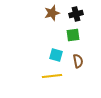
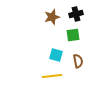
brown star: moved 4 px down
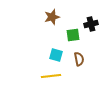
black cross: moved 15 px right, 10 px down
brown semicircle: moved 1 px right, 2 px up
yellow line: moved 1 px left
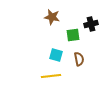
brown star: rotated 28 degrees clockwise
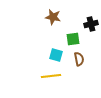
brown star: moved 1 px right
green square: moved 4 px down
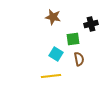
cyan square: moved 1 px up; rotated 16 degrees clockwise
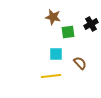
black cross: rotated 16 degrees counterclockwise
green square: moved 5 px left, 7 px up
cyan square: rotated 32 degrees counterclockwise
brown semicircle: moved 1 px right, 4 px down; rotated 32 degrees counterclockwise
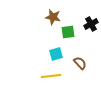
cyan square: rotated 16 degrees counterclockwise
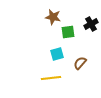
cyan square: moved 1 px right
brown semicircle: rotated 96 degrees counterclockwise
yellow line: moved 2 px down
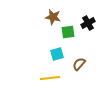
black cross: moved 3 px left, 1 px up
brown semicircle: moved 1 px left, 1 px down
yellow line: moved 1 px left
